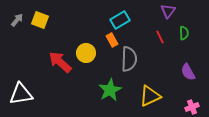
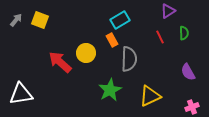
purple triangle: rotated 21 degrees clockwise
gray arrow: moved 1 px left
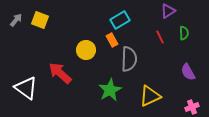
yellow circle: moved 3 px up
red arrow: moved 11 px down
white triangle: moved 5 px right, 6 px up; rotated 45 degrees clockwise
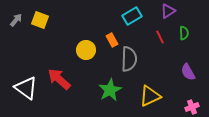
cyan rectangle: moved 12 px right, 4 px up
red arrow: moved 1 px left, 6 px down
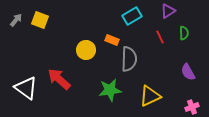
orange rectangle: rotated 40 degrees counterclockwise
green star: rotated 20 degrees clockwise
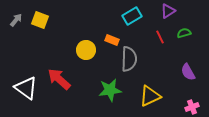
green semicircle: rotated 104 degrees counterclockwise
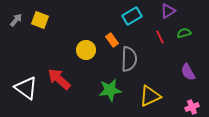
orange rectangle: rotated 32 degrees clockwise
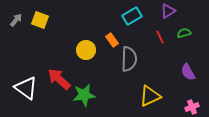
green star: moved 26 px left, 5 px down
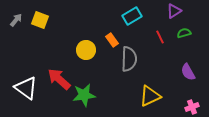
purple triangle: moved 6 px right
